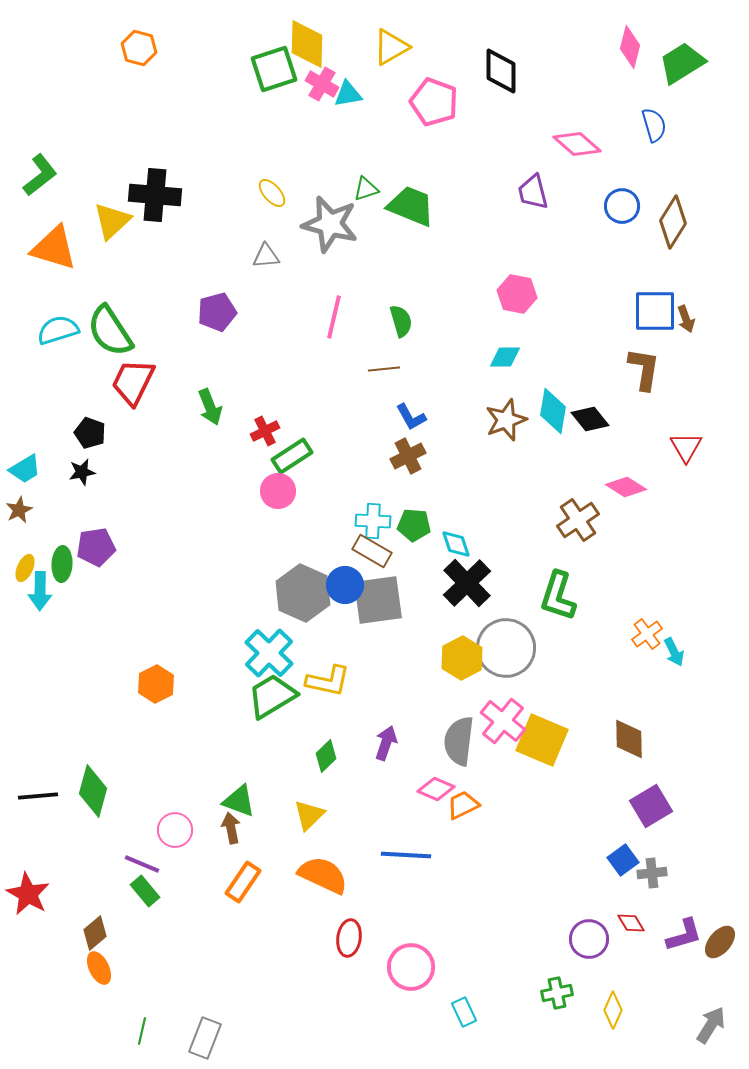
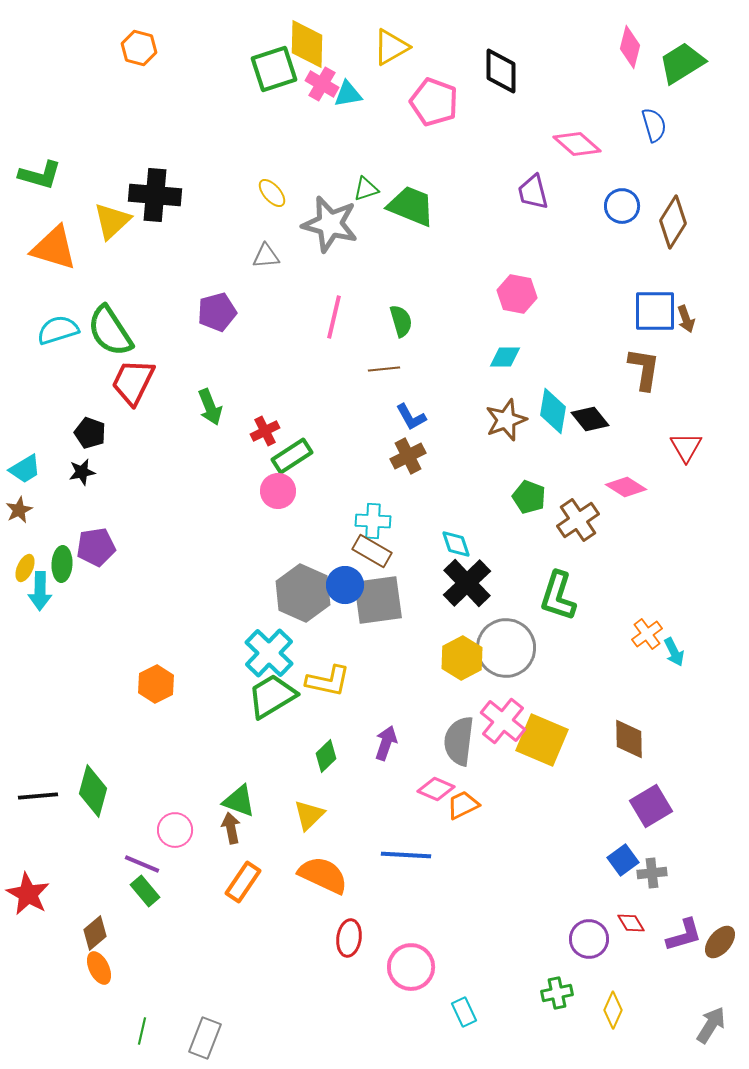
green L-shape at (40, 175): rotated 54 degrees clockwise
green pentagon at (414, 525): moved 115 px right, 28 px up; rotated 16 degrees clockwise
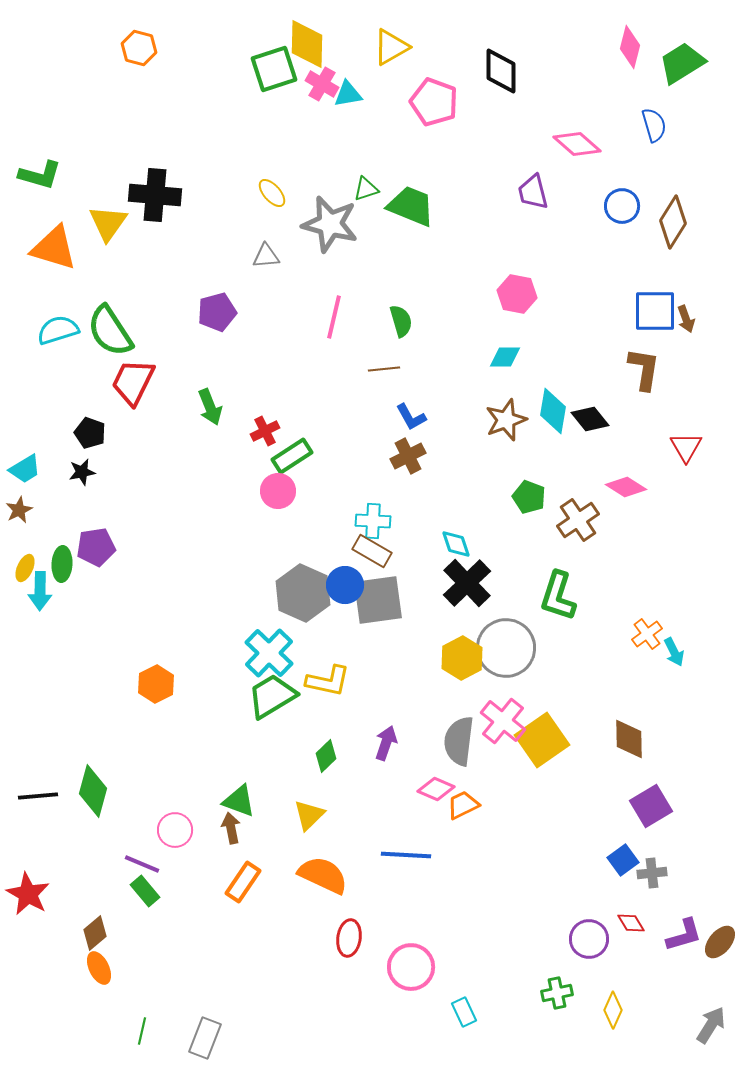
yellow triangle at (112, 221): moved 4 px left, 2 px down; rotated 12 degrees counterclockwise
yellow square at (542, 740): rotated 32 degrees clockwise
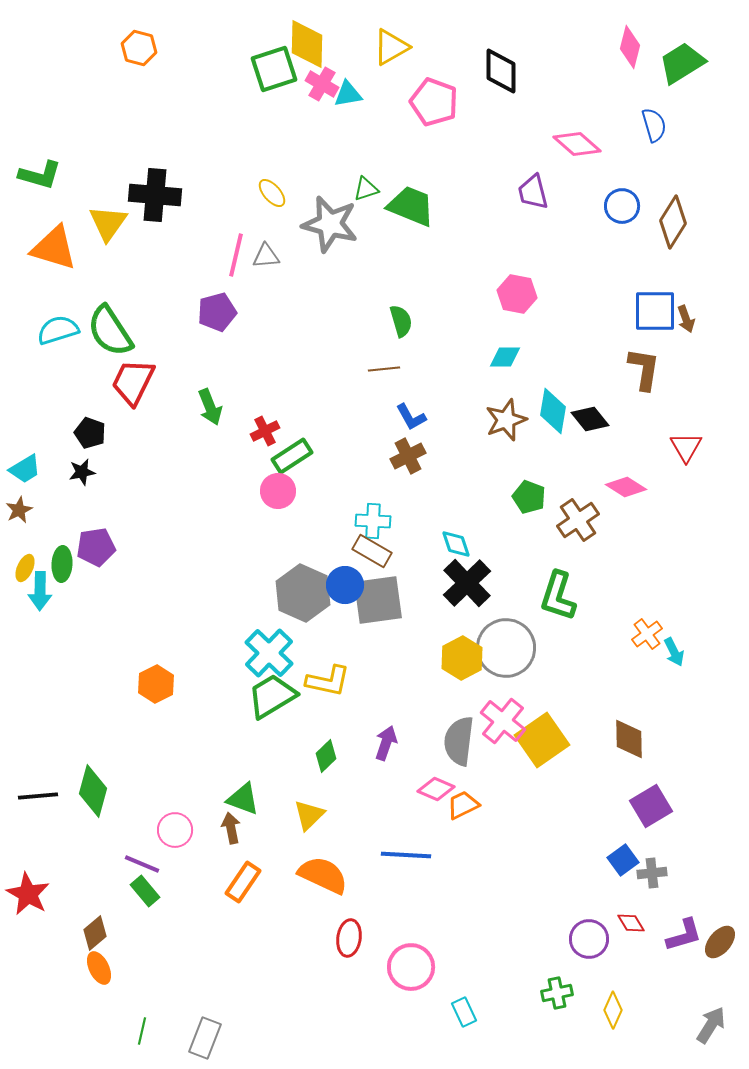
pink line at (334, 317): moved 98 px left, 62 px up
green triangle at (239, 801): moved 4 px right, 2 px up
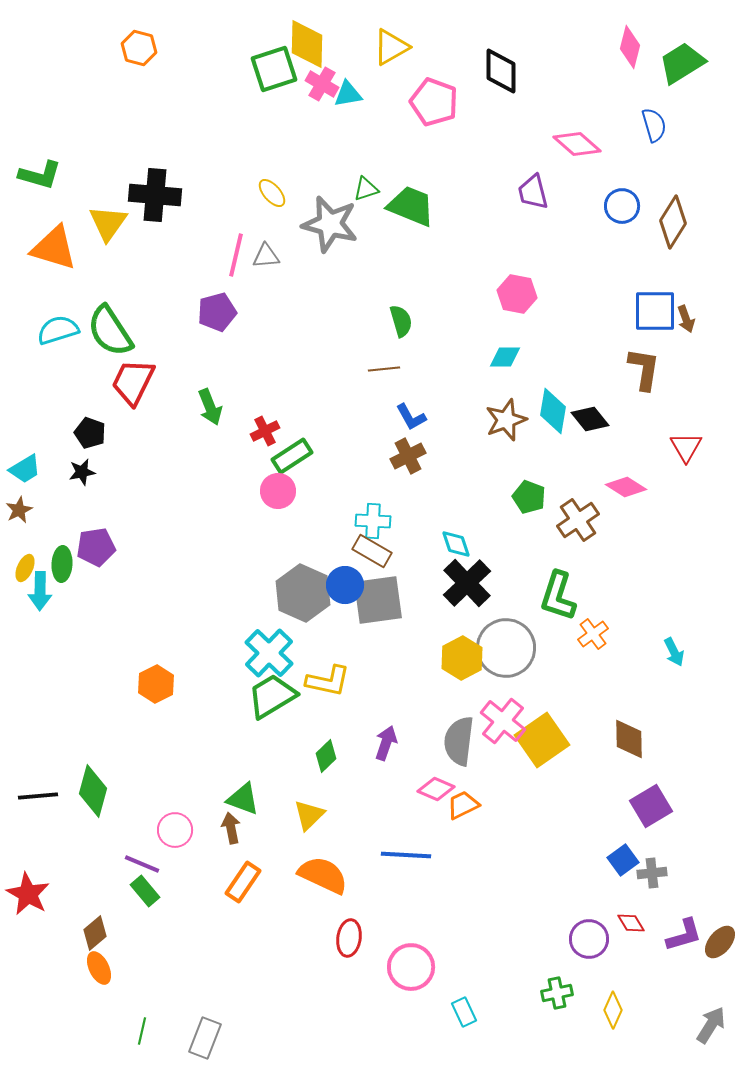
orange cross at (647, 634): moved 54 px left
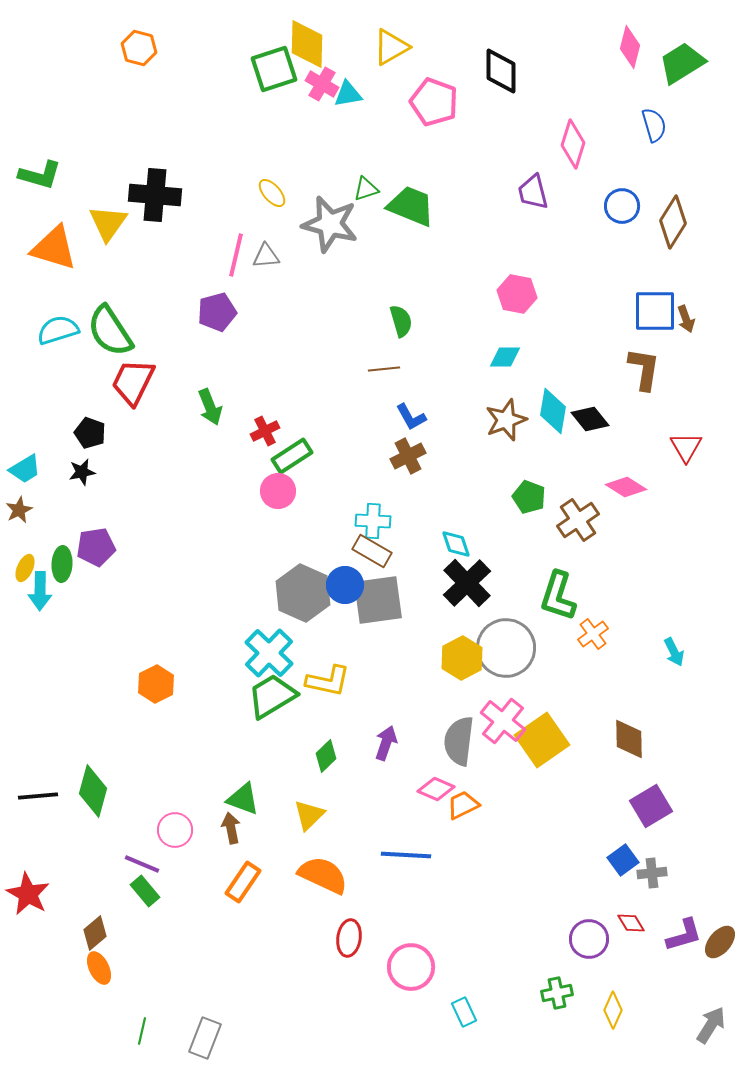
pink diamond at (577, 144): moved 4 px left; rotated 66 degrees clockwise
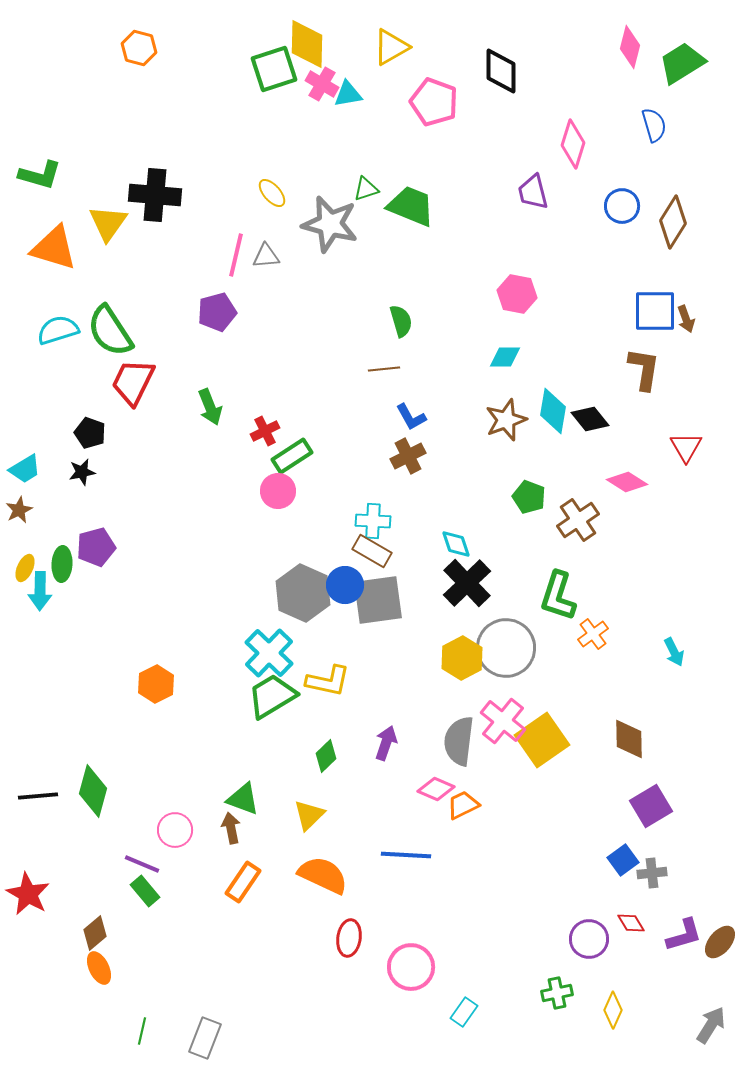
pink diamond at (626, 487): moved 1 px right, 5 px up
purple pentagon at (96, 547): rotated 6 degrees counterclockwise
cyan rectangle at (464, 1012): rotated 60 degrees clockwise
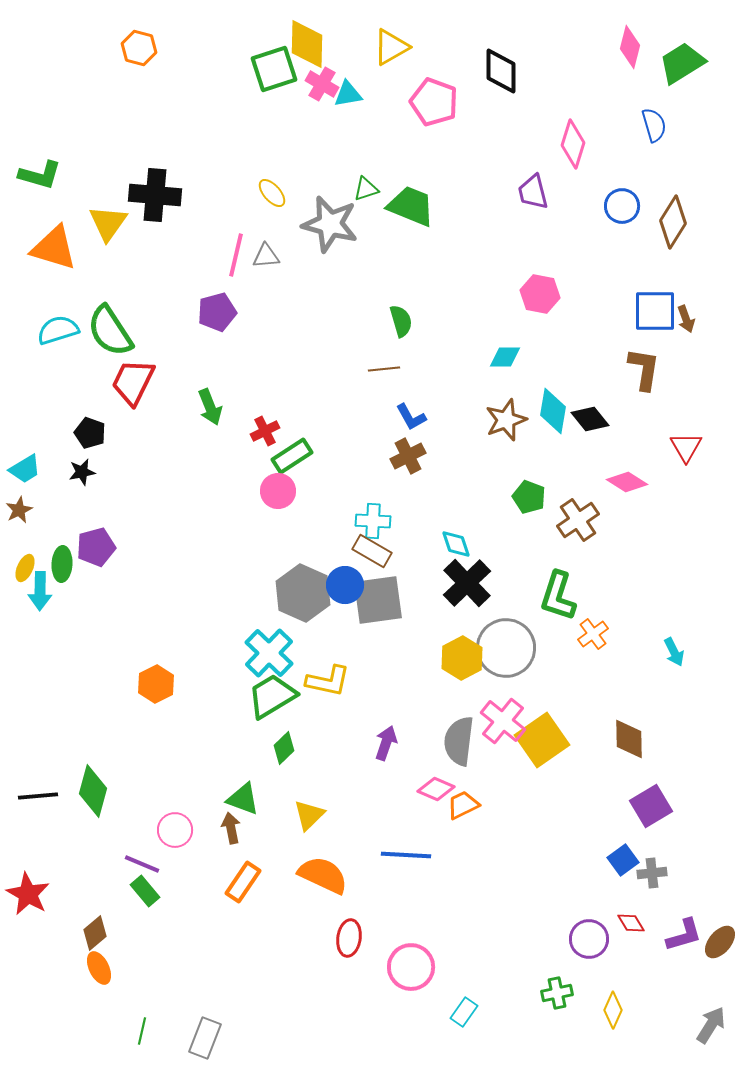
pink hexagon at (517, 294): moved 23 px right
green diamond at (326, 756): moved 42 px left, 8 px up
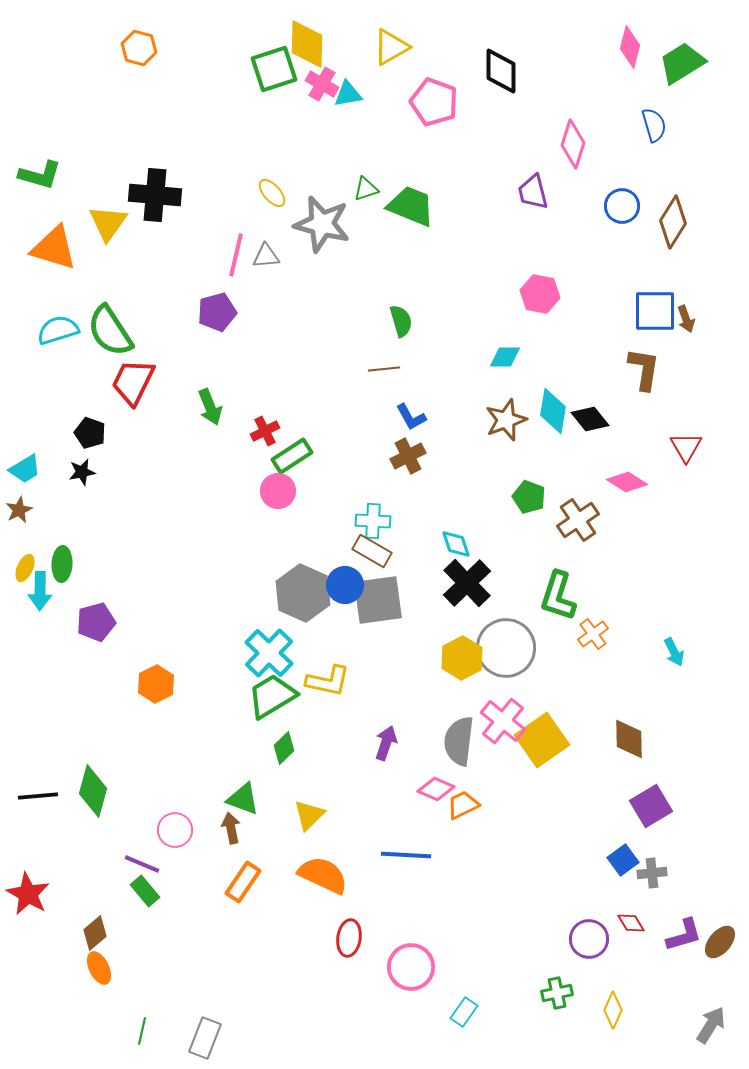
gray star at (330, 224): moved 8 px left
purple pentagon at (96, 547): moved 75 px down
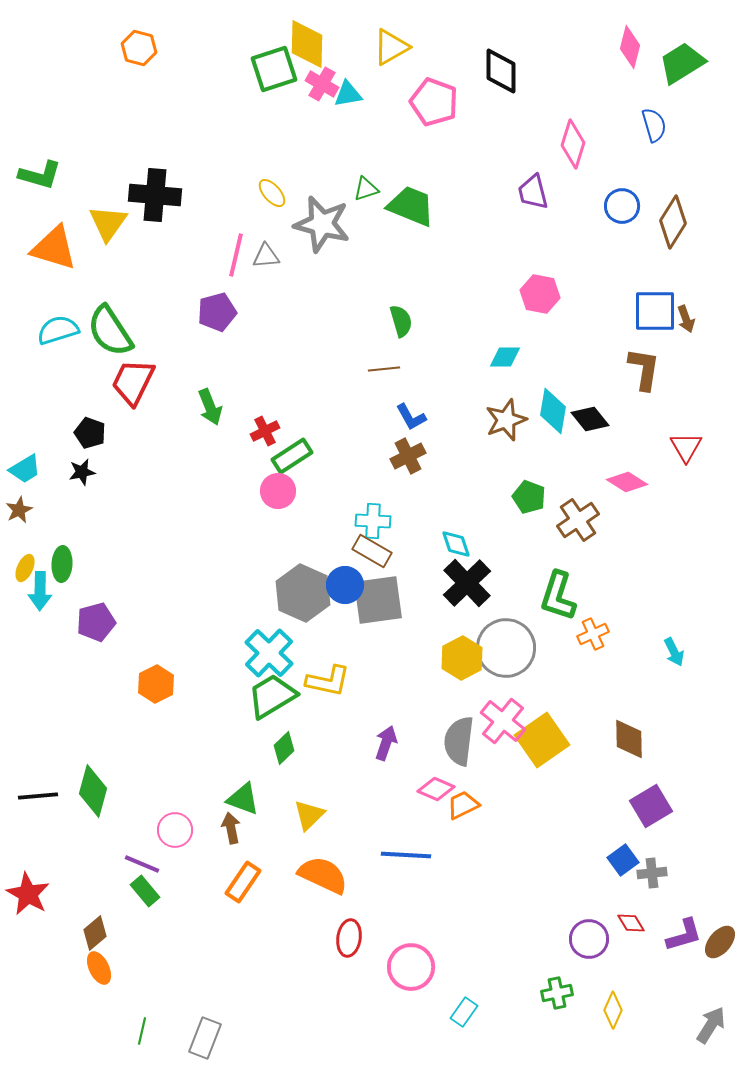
orange cross at (593, 634): rotated 12 degrees clockwise
